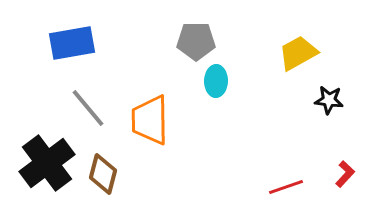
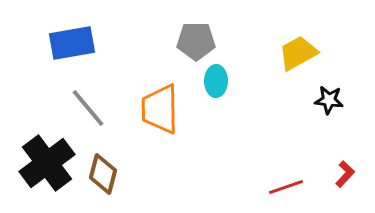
orange trapezoid: moved 10 px right, 11 px up
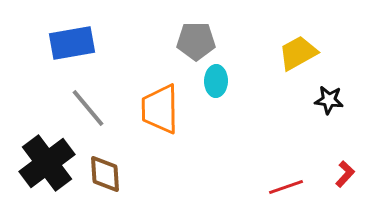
brown diamond: moved 2 px right; rotated 18 degrees counterclockwise
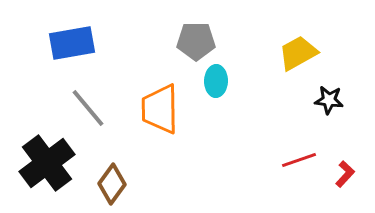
brown diamond: moved 7 px right, 10 px down; rotated 39 degrees clockwise
red line: moved 13 px right, 27 px up
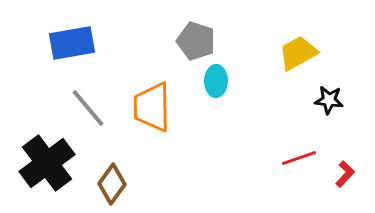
gray pentagon: rotated 18 degrees clockwise
orange trapezoid: moved 8 px left, 2 px up
red line: moved 2 px up
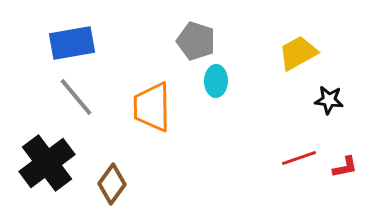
gray line: moved 12 px left, 11 px up
red L-shape: moved 7 px up; rotated 36 degrees clockwise
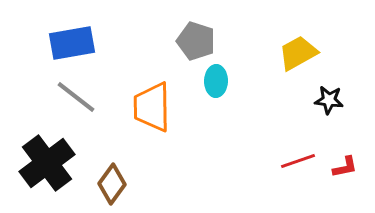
gray line: rotated 12 degrees counterclockwise
red line: moved 1 px left, 3 px down
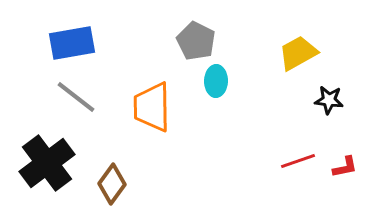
gray pentagon: rotated 9 degrees clockwise
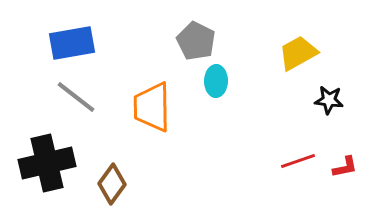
black cross: rotated 24 degrees clockwise
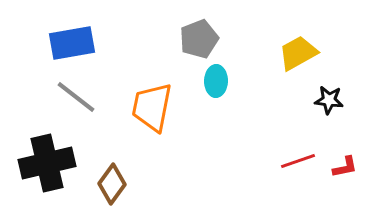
gray pentagon: moved 3 px right, 2 px up; rotated 24 degrees clockwise
orange trapezoid: rotated 12 degrees clockwise
